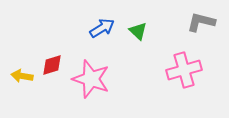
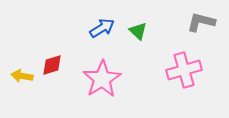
pink star: moved 11 px right; rotated 21 degrees clockwise
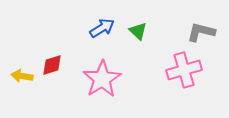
gray L-shape: moved 10 px down
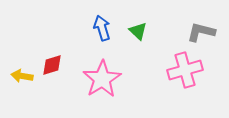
blue arrow: rotated 75 degrees counterclockwise
pink cross: moved 1 px right
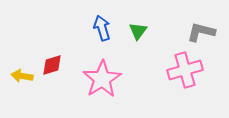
green triangle: rotated 24 degrees clockwise
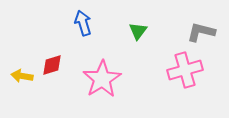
blue arrow: moved 19 px left, 5 px up
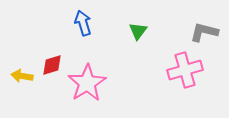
gray L-shape: moved 3 px right
pink star: moved 15 px left, 4 px down
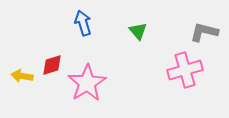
green triangle: rotated 18 degrees counterclockwise
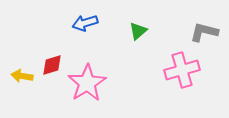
blue arrow: moved 2 px right; rotated 90 degrees counterclockwise
green triangle: rotated 30 degrees clockwise
pink cross: moved 3 px left
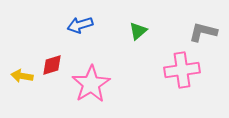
blue arrow: moved 5 px left, 2 px down
gray L-shape: moved 1 px left
pink cross: rotated 8 degrees clockwise
pink star: moved 4 px right, 1 px down
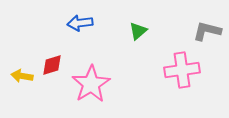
blue arrow: moved 2 px up; rotated 10 degrees clockwise
gray L-shape: moved 4 px right, 1 px up
